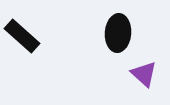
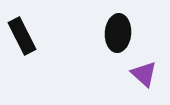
black rectangle: rotated 21 degrees clockwise
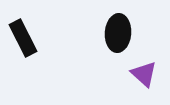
black rectangle: moved 1 px right, 2 px down
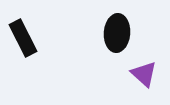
black ellipse: moved 1 px left
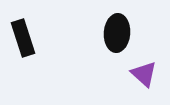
black rectangle: rotated 9 degrees clockwise
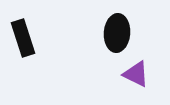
purple triangle: moved 8 px left; rotated 16 degrees counterclockwise
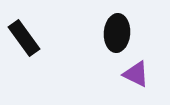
black rectangle: moved 1 px right; rotated 18 degrees counterclockwise
